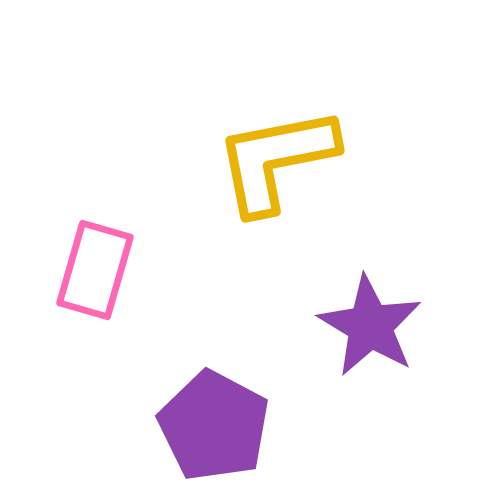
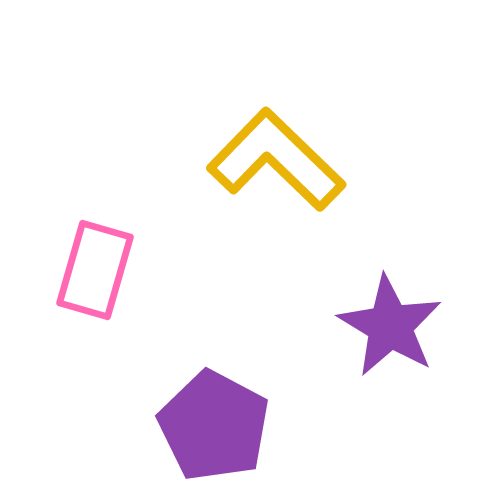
yellow L-shape: rotated 55 degrees clockwise
purple star: moved 20 px right
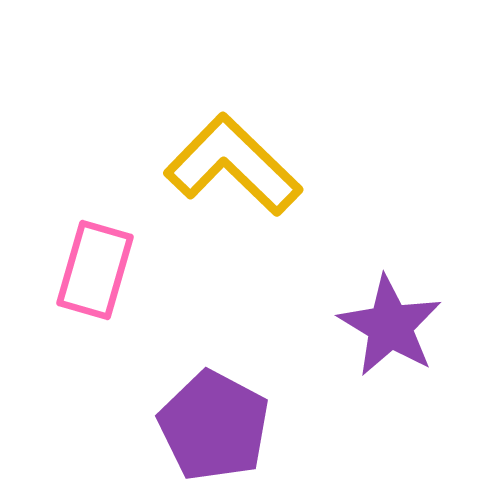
yellow L-shape: moved 43 px left, 5 px down
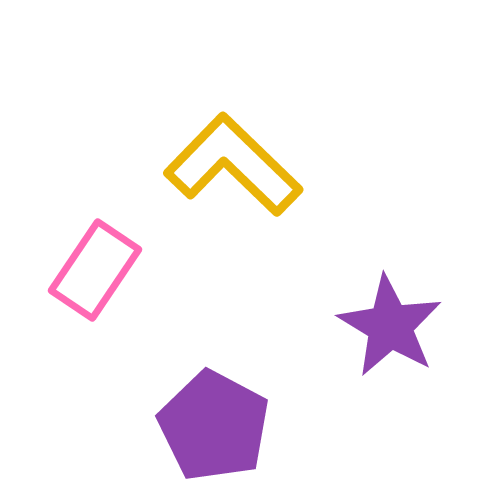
pink rectangle: rotated 18 degrees clockwise
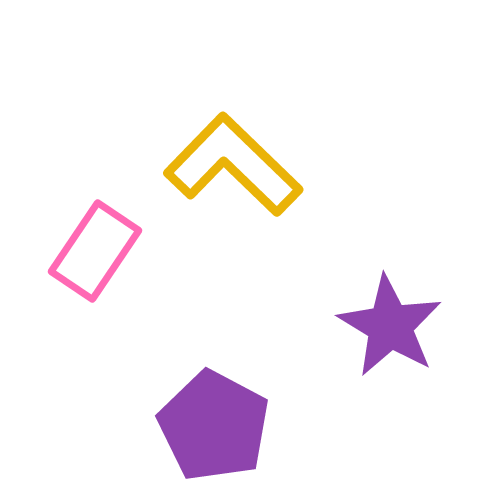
pink rectangle: moved 19 px up
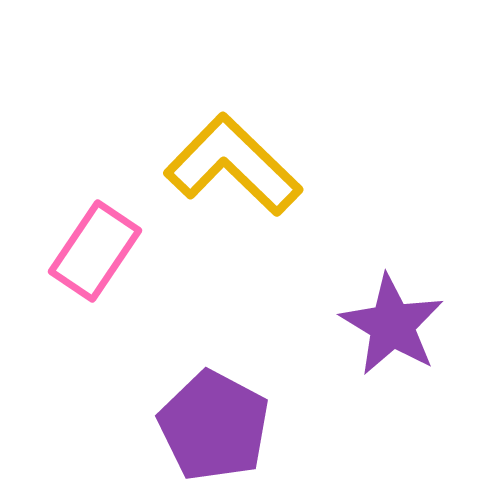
purple star: moved 2 px right, 1 px up
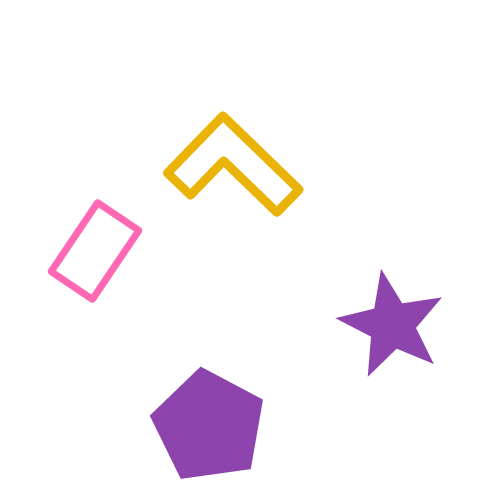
purple star: rotated 4 degrees counterclockwise
purple pentagon: moved 5 px left
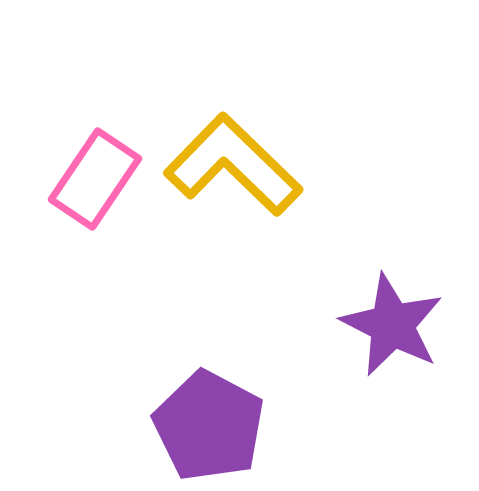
pink rectangle: moved 72 px up
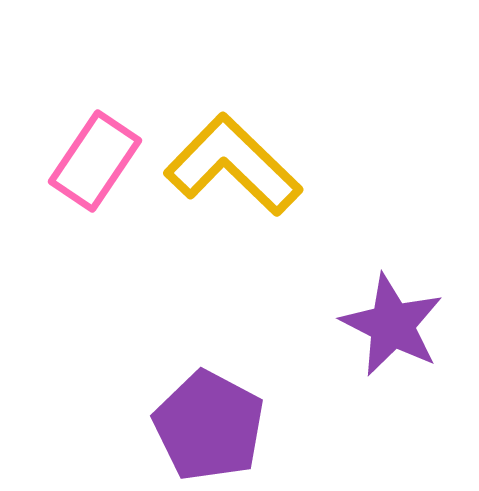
pink rectangle: moved 18 px up
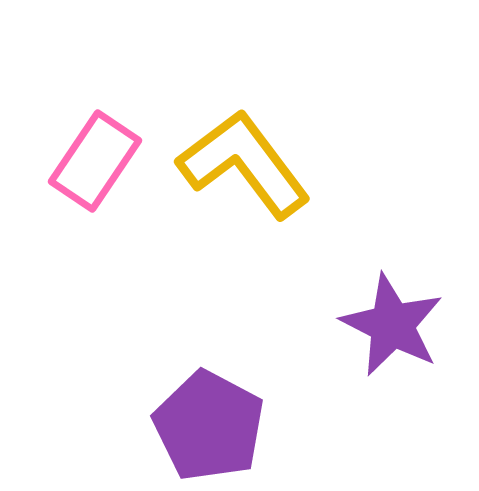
yellow L-shape: moved 11 px right, 1 px up; rotated 9 degrees clockwise
